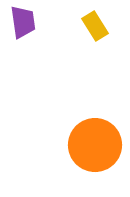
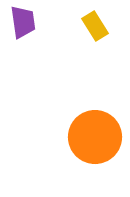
orange circle: moved 8 px up
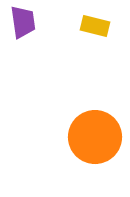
yellow rectangle: rotated 44 degrees counterclockwise
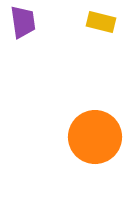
yellow rectangle: moved 6 px right, 4 px up
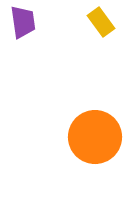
yellow rectangle: rotated 40 degrees clockwise
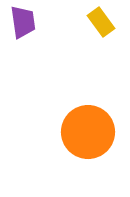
orange circle: moved 7 px left, 5 px up
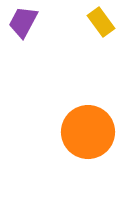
purple trapezoid: rotated 144 degrees counterclockwise
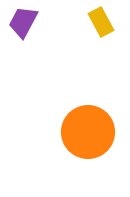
yellow rectangle: rotated 8 degrees clockwise
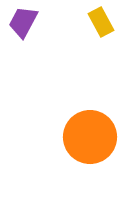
orange circle: moved 2 px right, 5 px down
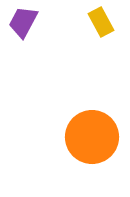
orange circle: moved 2 px right
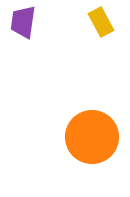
purple trapezoid: rotated 20 degrees counterclockwise
